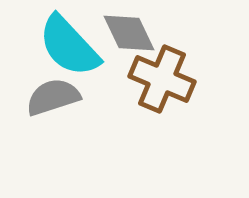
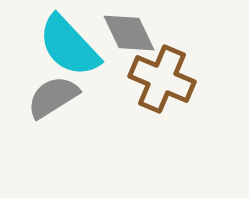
gray semicircle: rotated 14 degrees counterclockwise
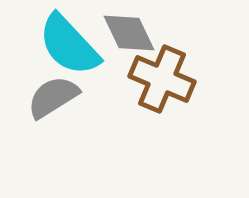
cyan semicircle: moved 1 px up
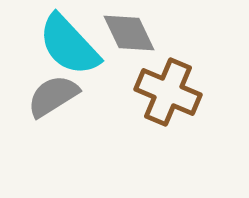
brown cross: moved 6 px right, 13 px down
gray semicircle: moved 1 px up
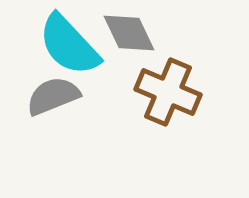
gray semicircle: rotated 10 degrees clockwise
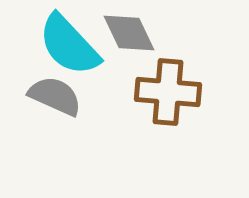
brown cross: rotated 18 degrees counterclockwise
gray semicircle: moved 2 px right; rotated 46 degrees clockwise
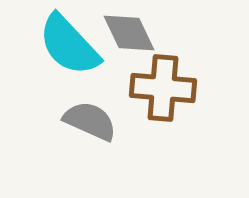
brown cross: moved 5 px left, 4 px up
gray semicircle: moved 35 px right, 25 px down
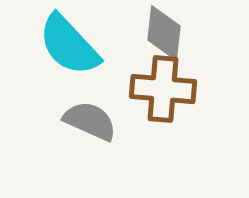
gray diamond: moved 35 px right; rotated 32 degrees clockwise
brown cross: moved 1 px down
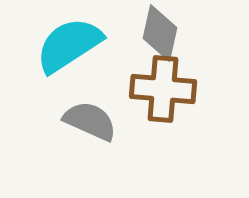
gray diamond: moved 4 px left; rotated 6 degrees clockwise
cyan semicircle: rotated 100 degrees clockwise
